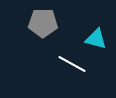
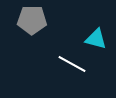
gray pentagon: moved 11 px left, 3 px up
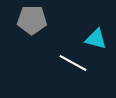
white line: moved 1 px right, 1 px up
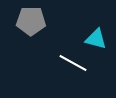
gray pentagon: moved 1 px left, 1 px down
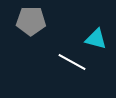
white line: moved 1 px left, 1 px up
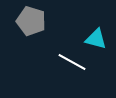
gray pentagon: rotated 16 degrees clockwise
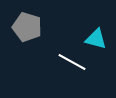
gray pentagon: moved 4 px left, 6 px down
